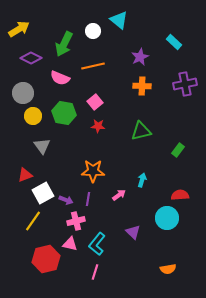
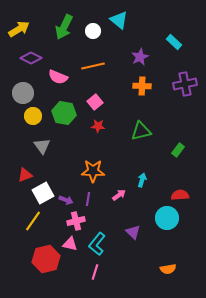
green arrow: moved 17 px up
pink semicircle: moved 2 px left, 1 px up
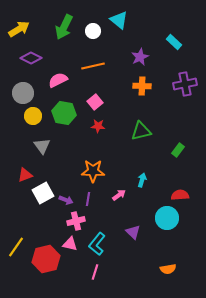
pink semicircle: moved 3 px down; rotated 132 degrees clockwise
yellow line: moved 17 px left, 26 px down
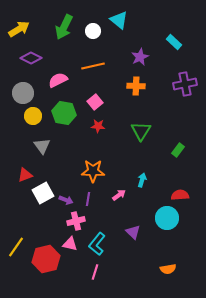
orange cross: moved 6 px left
green triangle: rotated 45 degrees counterclockwise
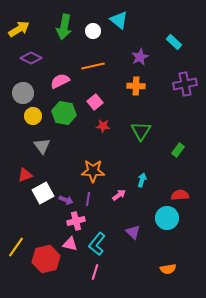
green arrow: rotated 15 degrees counterclockwise
pink semicircle: moved 2 px right, 1 px down
red star: moved 5 px right
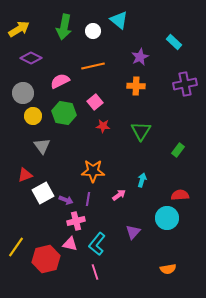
purple triangle: rotated 28 degrees clockwise
pink line: rotated 35 degrees counterclockwise
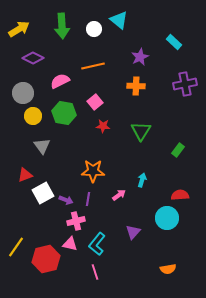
green arrow: moved 2 px left, 1 px up; rotated 15 degrees counterclockwise
white circle: moved 1 px right, 2 px up
purple diamond: moved 2 px right
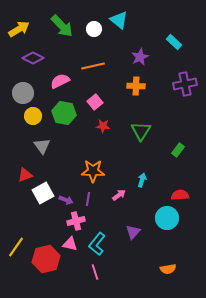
green arrow: rotated 40 degrees counterclockwise
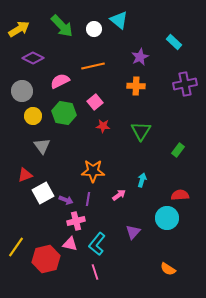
gray circle: moved 1 px left, 2 px up
orange semicircle: rotated 42 degrees clockwise
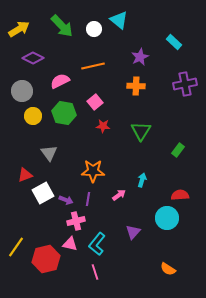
gray triangle: moved 7 px right, 7 px down
